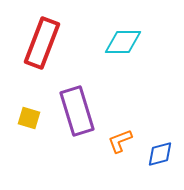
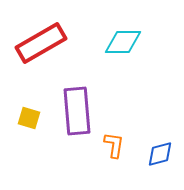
red rectangle: moved 1 px left; rotated 39 degrees clockwise
purple rectangle: rotated 12 degrees clockwise
orange L-shape: moved 6 px left, 4 px down; rotated 120 degrees clockwise
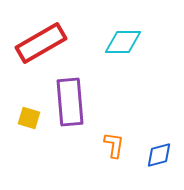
purple rectangle: moved 7 px left, 9 px up
blue diamond: moved 1 px left, 1 px down
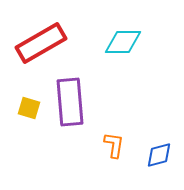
yellow square: moved 10 px up
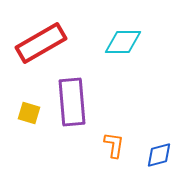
purple rectangle: moved 2 px right
yellow square: moved 5 px down
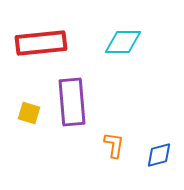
red rectangle: rotated 24 degrees clockwise
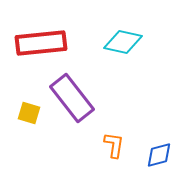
cyan diamond: rotated 12 degrees clockwise
purple rectangle: moved 4 px up; rotated 33 degrees counterclockwise
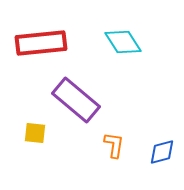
cyan diamond: rotated 45 degrees clockwise
purple rectangle: moved 4 px right, 2 px down; rotated 12 degrees counterclockwise
yellow square: moved 6 px right, 20 px down; rotated 10 degrees counterclockwise
blue diamond: moved 3 px right, 3 px up
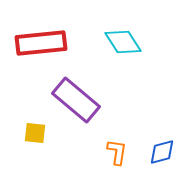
orange L-shape: moved 3 px right, 7 px down
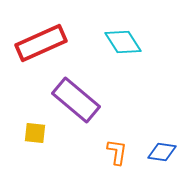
red rectangle: rotated 18 degrees counterclockwise
blue diamond: rotated 24 degrees clockwise
